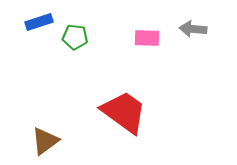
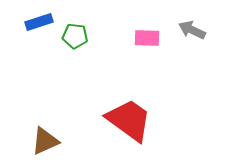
gray arrow: moved 1 px left, 1 px down; rotated 20 degrees clockwise
green pentagon: moved 1 px up
red trapezoid: moved 5 px right, 8 px down
brown triangle: rotated 12 degrees clockwise
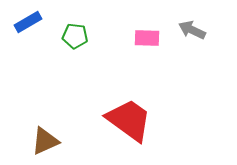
blue rectangle: moved 11 px left; rotated 12 degrees counterclockwise
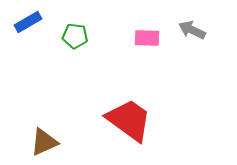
brown triangle: moved 1 px left, 1 px down
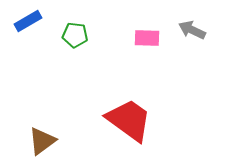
blue rectangle: moved 1 px up
green pentagon: moved 1 px up
brown triangle: moved 2 px left, 1 px up; rotated 12 degrees counterclockwise
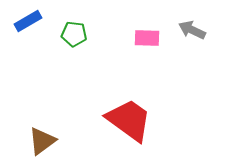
green pentagon: moved 1 px left, 1 px up
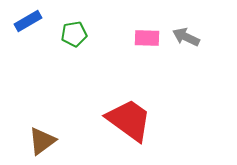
gray arrow: moved 6 px left, 7 px down
green pentagon: rotated 15 degrees counterclockwise
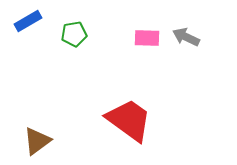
brown triangle: moved 5 px left
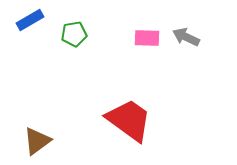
blue rectangle: moved 2 px right, 1 px up
